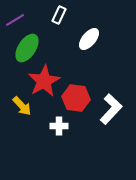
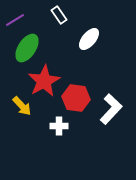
white rectangle: rotated 60 degrees counterclockwise
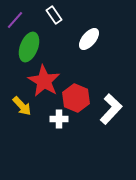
white rectangle: moved 5 px left
purple line: rotated 18 degrees counterclockwise
green ellipse: moved 2 px right, 1 px up; rotated 12 degrees counterclockwise
red star: rotated 12 degrees counterclockwise
red hexagon: rotated 16 degrees clockwise
white cross: moved 7 px up
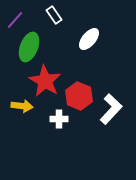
red star: moved 1 px right
red hexagon: moved 3 px right, 2 px up
yellow arrow: rotated 40 degrees counterclockwise
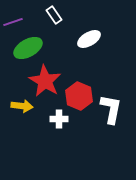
purple line: moved 2 px left, 2 px down; rotated 30 degrees clockwise
white ellipse: rotated 20 degrees clockwise
green ellipse: moved 1 px left, 1 px down; rotated 40 degrees clockwise
white L-shape: rotated 32 degrees counterclockwise
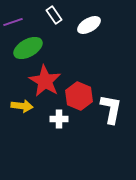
white ellipse: moved 14 px up
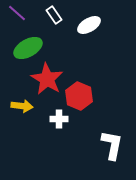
purple line: moved 4 px right, 9 px up; rotated 60 degrees clockwise
red star: moved 2 px right, 2 px up
white L-shape: moved 1 px right, 36 px down
